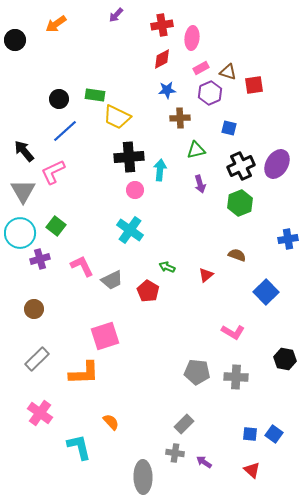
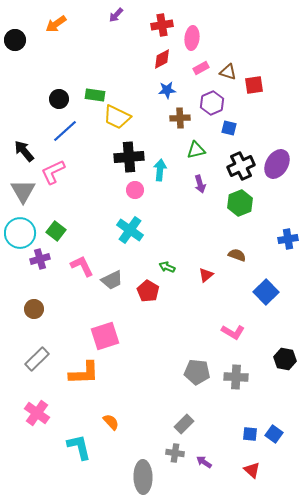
purple hexagon at (210, 93): moved 2 px right, 10 px down
green square at (56, 226): moved 5 px down
pink cross at (40, 413): moved 3 px left
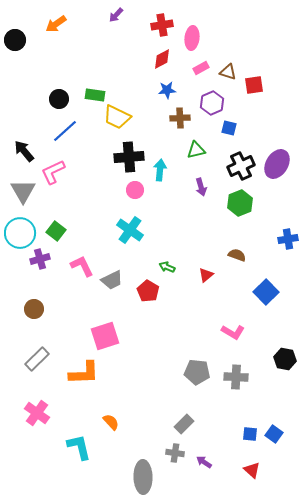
purple arrow at (200, 184): moved 1 px right, 3 px down
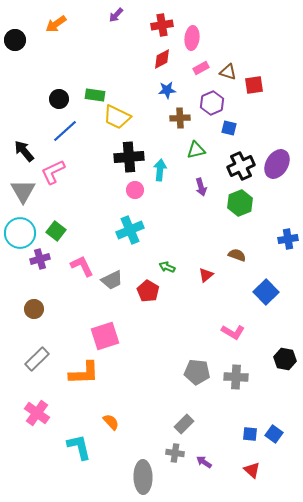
cyan cross at (130, 230): rotated 32 degrees clockwise
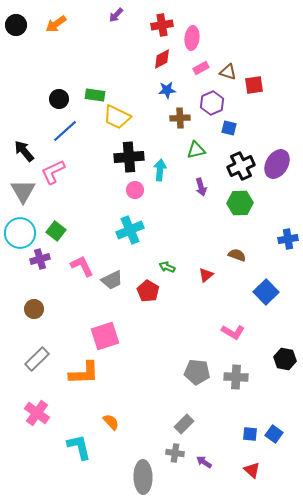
black circle at (15, 40): moved 1 px right, 15 px up
green hexagon at (240, 203): rotated 20 degrees clockwise
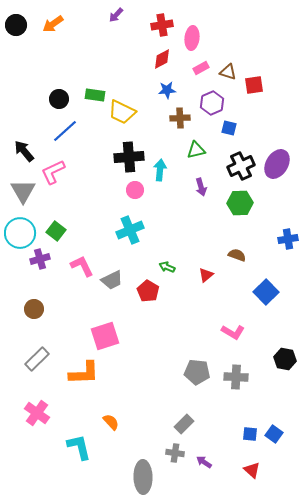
orange arrow at (56, 24): moved 3 px left
yellow trapezoid at (117, 117): moved 5 px right, 5 px up
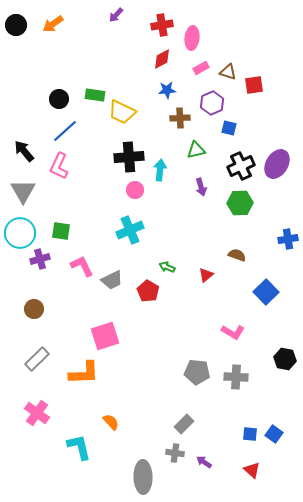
pink L-shape at (53, 172): moved 6 px right, 6 px up; rotated 40 degrees counterclockwise
green square at (56, 231): moved 5 px right; rotated 30 degrees counterclockwise
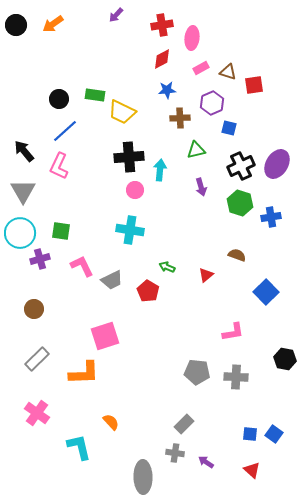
green hexagon at (240, 203): rotated 20 degrees clockwise
cyan cross at (130, 230): rotated 32 degrees clockwise
blue cross at (288, 239): moved 17 px left, 22 px up
pink L-shape at (233, 332): rotated 40 degrees counterclockwise
purple arrow at (204, 462): moved 2 px right
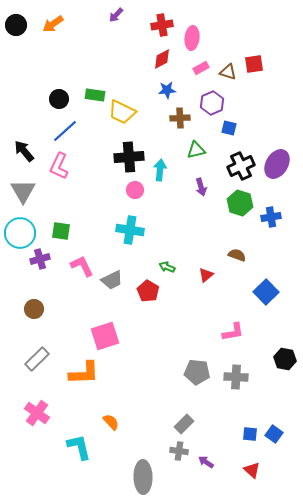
red square at (254, 85): moved 21 px up
gray cross at (175, 453): moved 4 px right, 2 px up
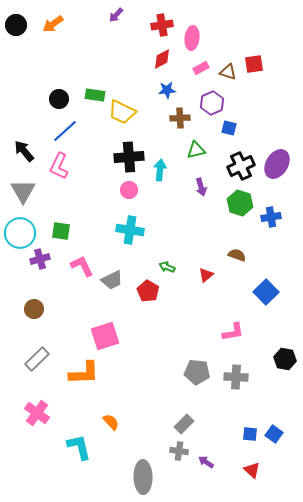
pink circle at (135, 190): moved 6 px left
